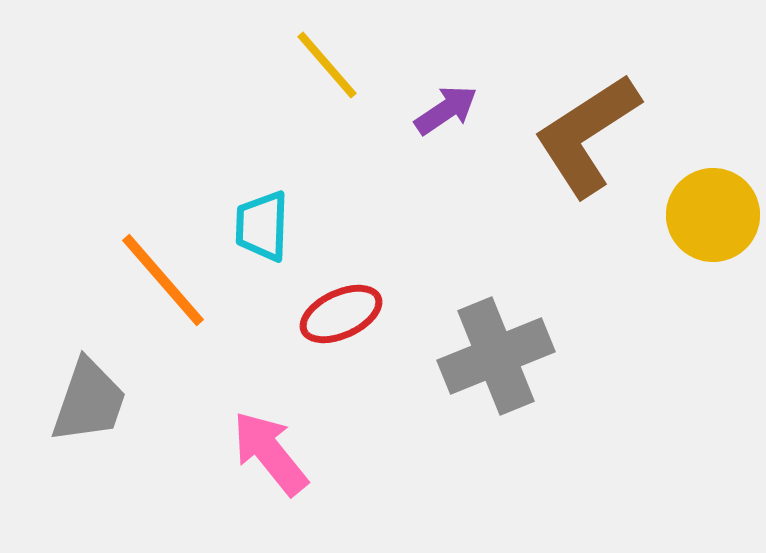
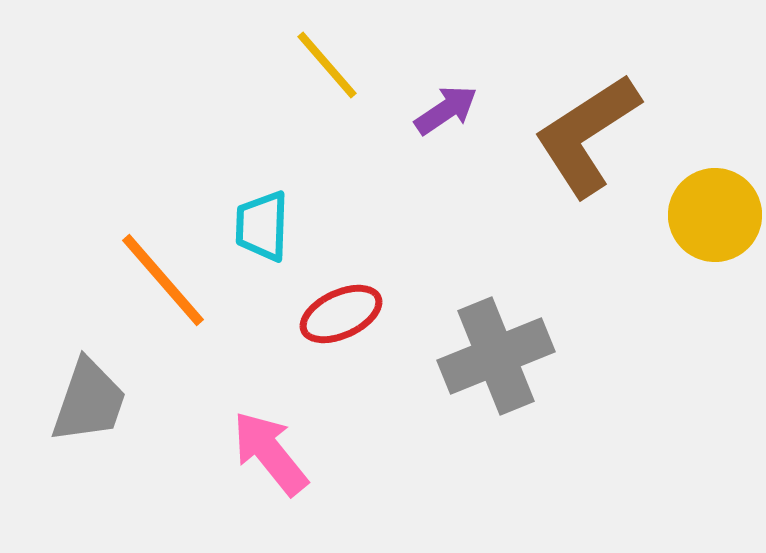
yellow circle: moved 2 px right
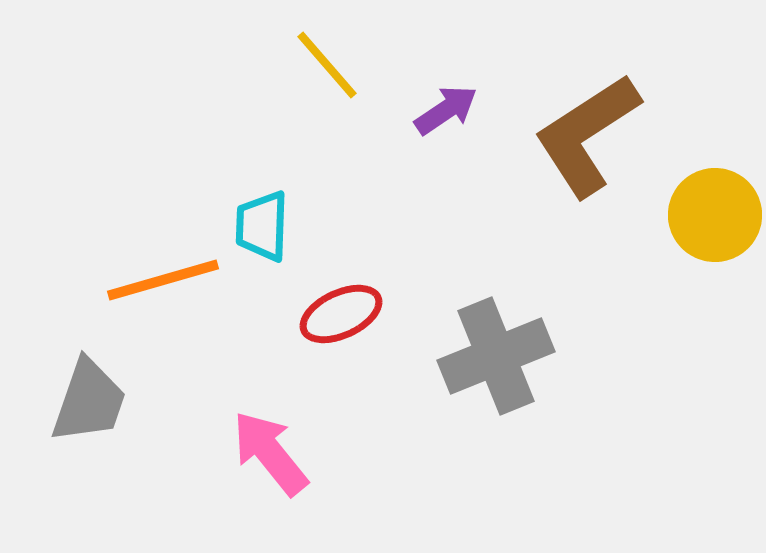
orange line: rotated 65 degrees counterclockwise
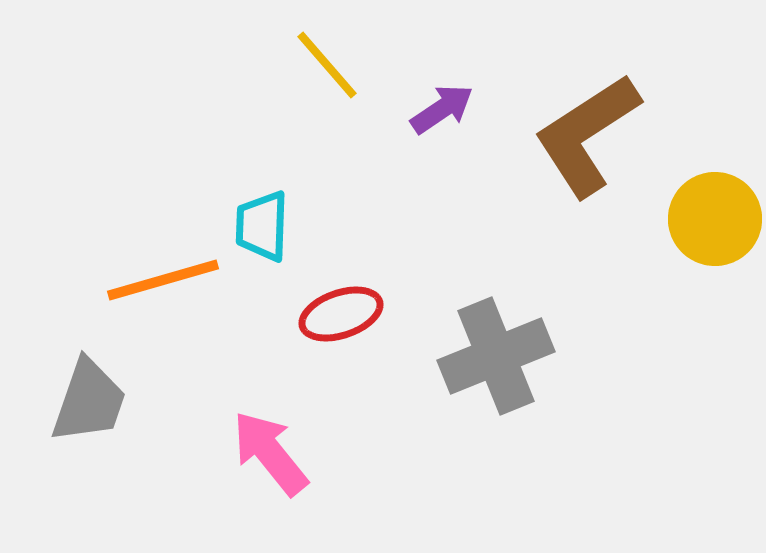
purple arrow: moved 4 px left, 1 px up
yellow circle: moved 4 px down
red ellipse: rotated 6 degrees clockwise
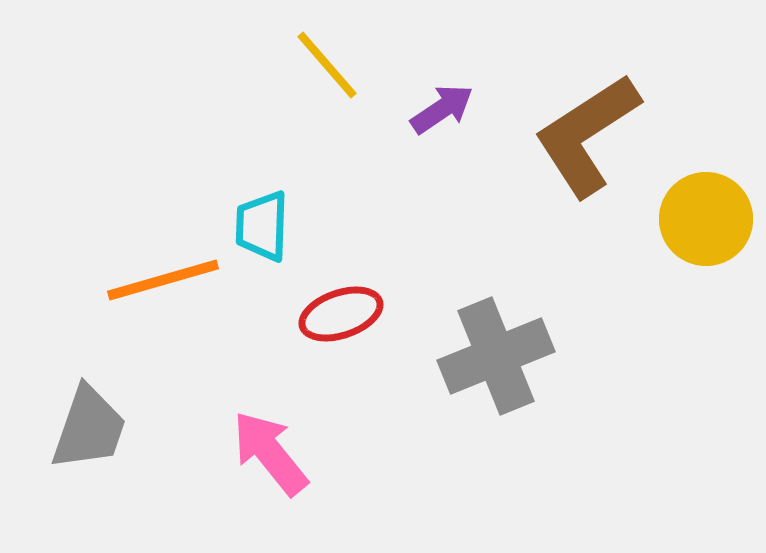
yellow circle: moved 9 px left
gray trapezoid: moved 27 px down
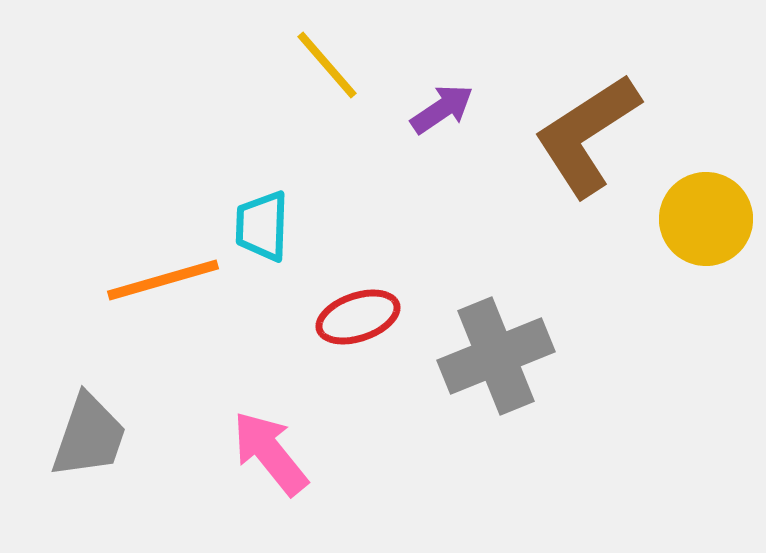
red ellipse: moved 17 px right, 3 px down
gray trapezoid: moved 8 px down
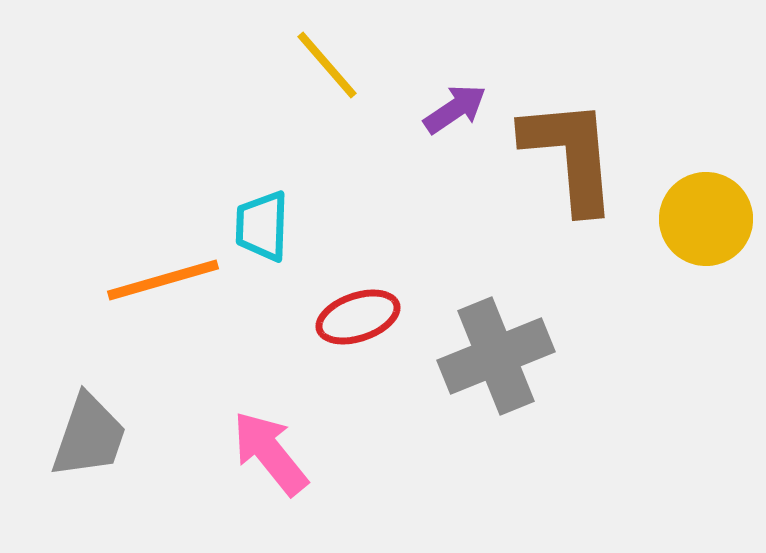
purple arrow: moved 13 px right
brown L-shape: moved 17 px left, 20 px down; rotated 118 degrees clockwise
